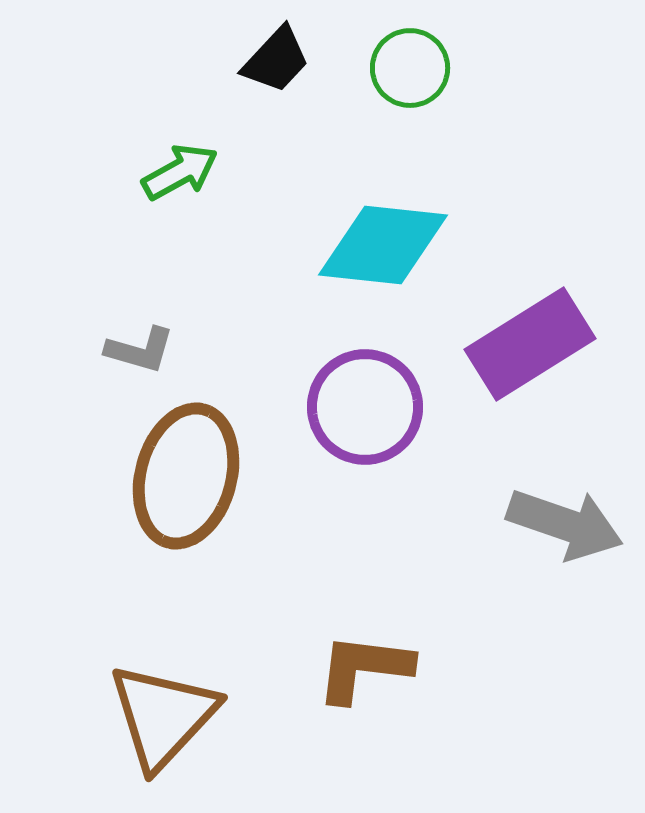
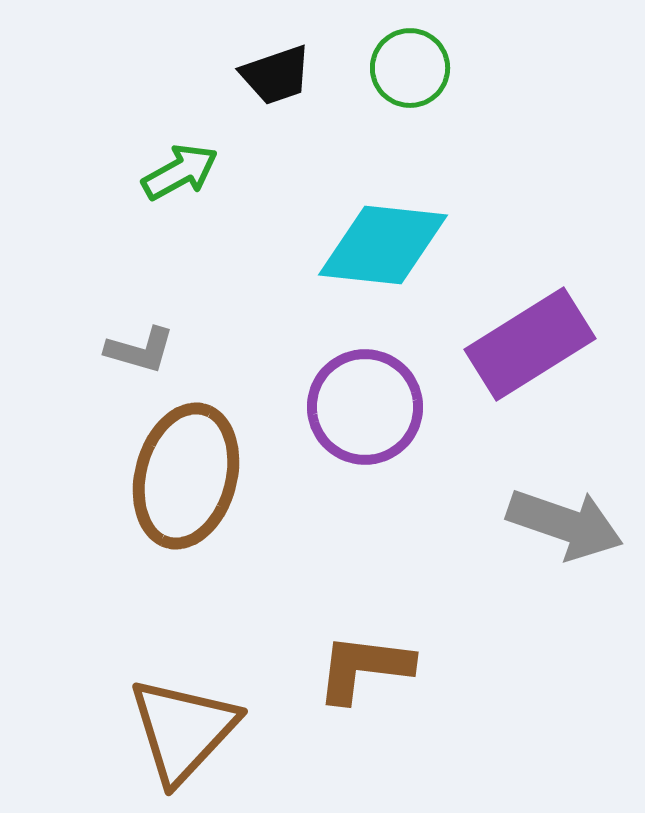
black trapezoid: moved 15 px down; rotated 28 degrees clockwise
brown triangle: moved 20 px right, 14 px down
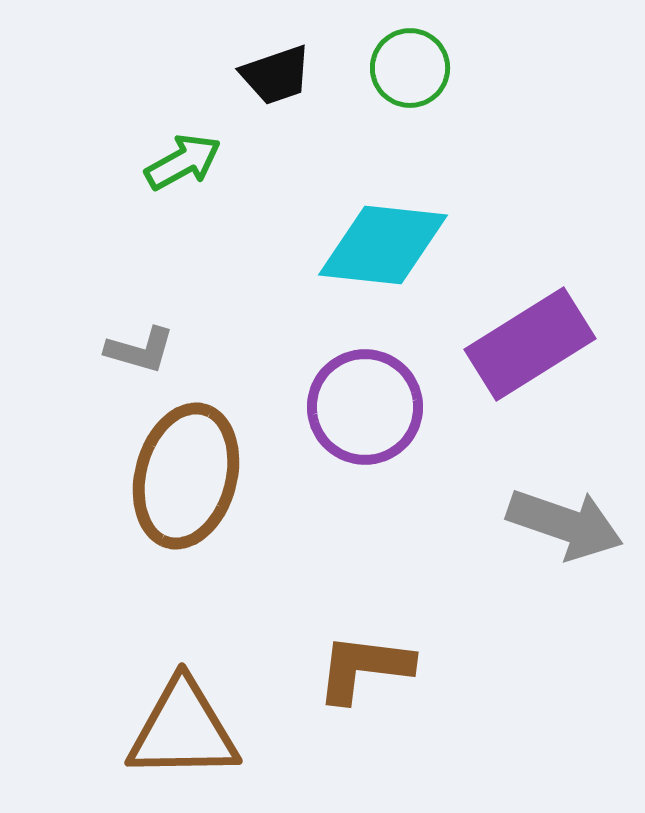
green arrow: moved 3 px right, 10 px up
brown triangle: rotated 46 degrees clockwise
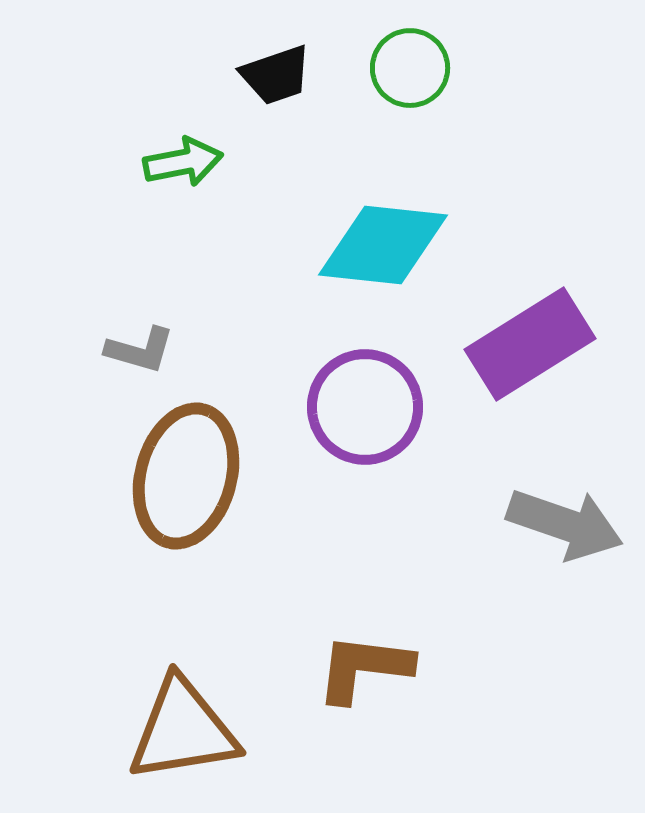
green arrow: rotated 18 degrees clockwise
brown triangle: rotated 8 degrees counterclockwise
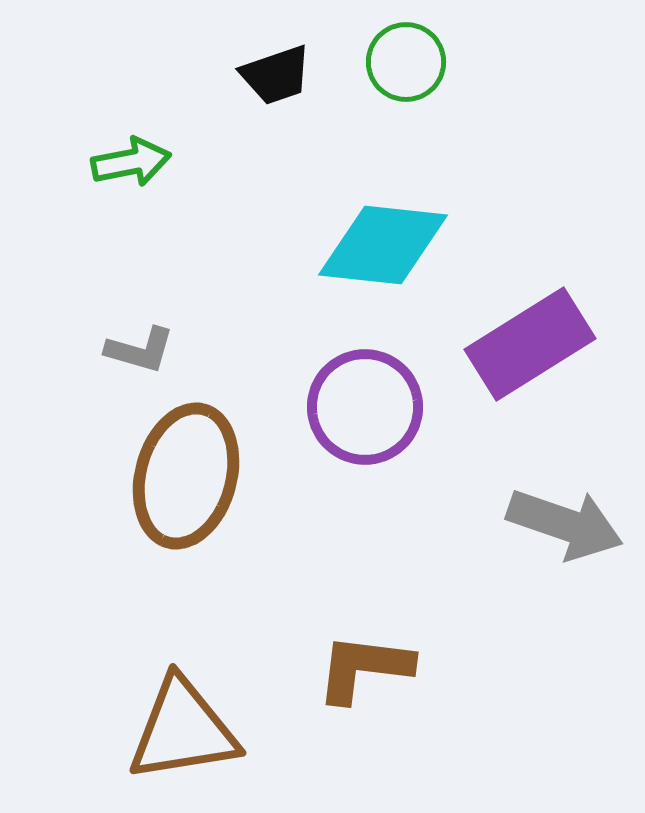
green circle: moved 4 px left, 6 px up
green arrow: moved 52 px left
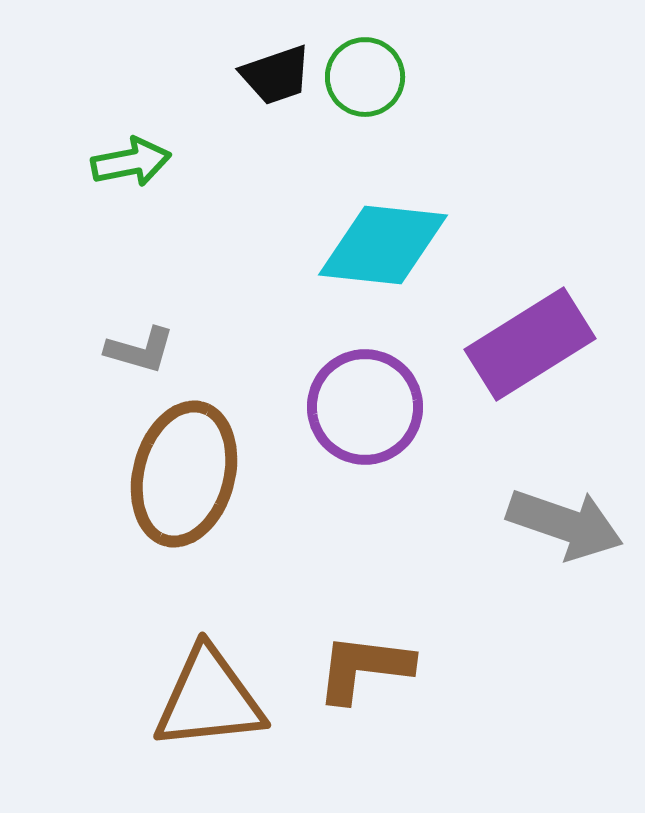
green circle: moved 41 px left, 15 px down
brown ellipse: moved 2 px left, 2 px up
brown triangle: moved 26 px right, 31 px up; rotated 3 degrees clockwise
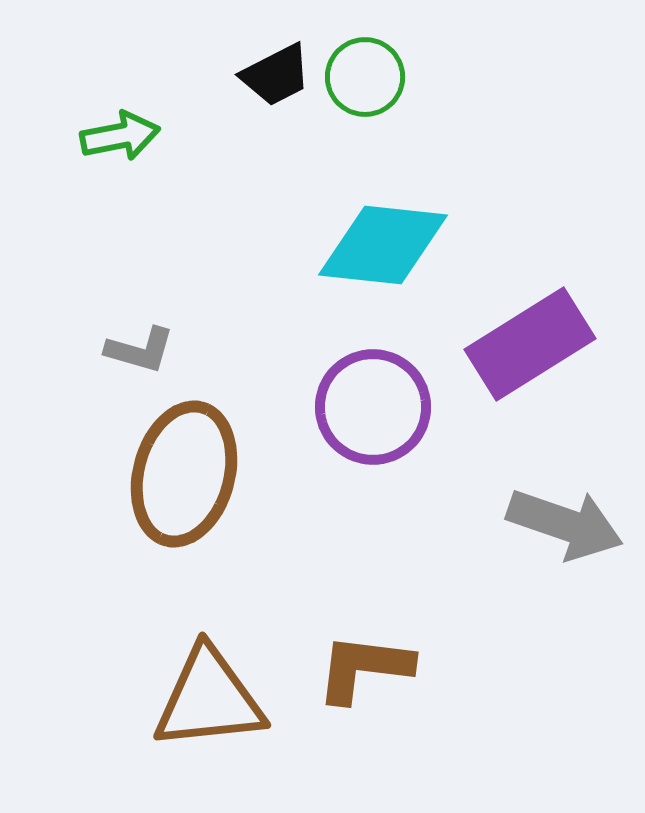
black trapezoid: rotated 8 degrees counterclockwise
green arrow: moved 11 px left, 26 px up
purple circle: moved 8 px right
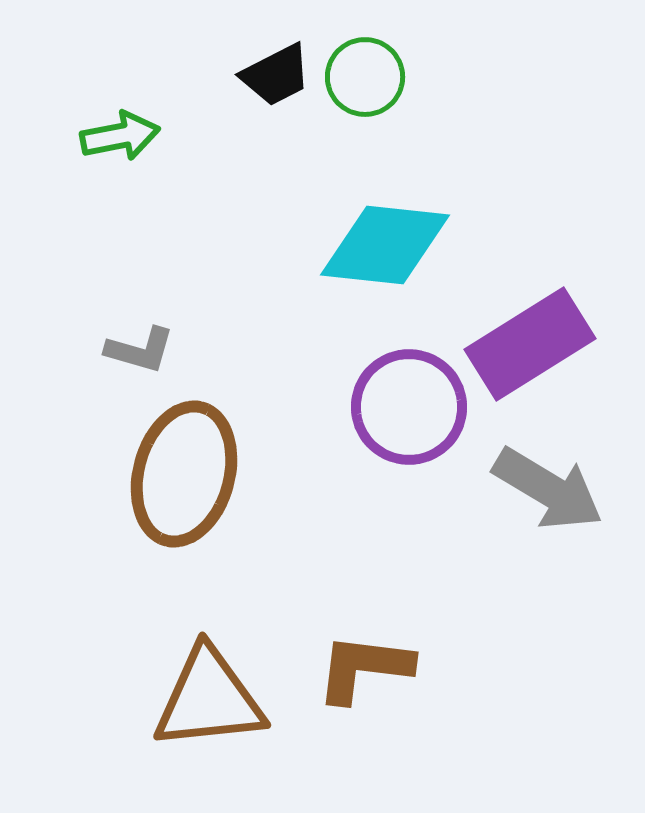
cyan diamond: moved 2 px right
purple circle: moved 36 px right
gray arrow: moved 17 px left, 35 px up; rotated 12 degrees clockwise
